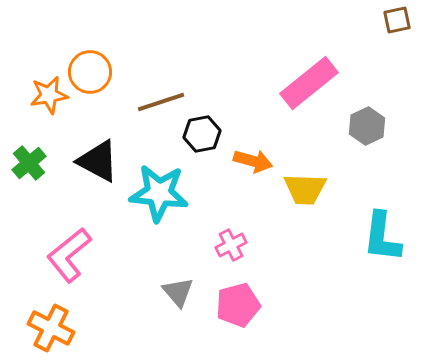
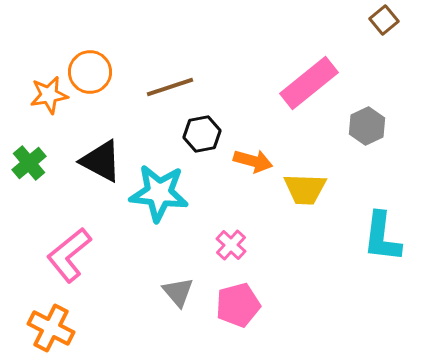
brown square: moved 13 px left; rotated 28 degrees counterclockwise
brown line: moved 9 px right, 15 px up
black triangle: moved 3 px right
pink cross: rotated 20 degrees counterclockwise
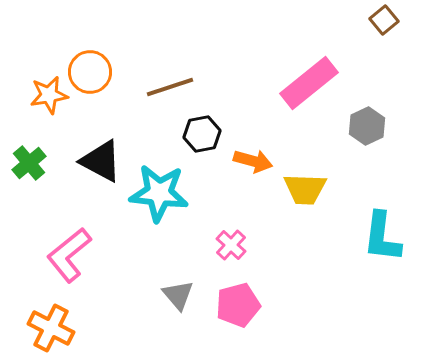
gray triangle: moved 3 px down
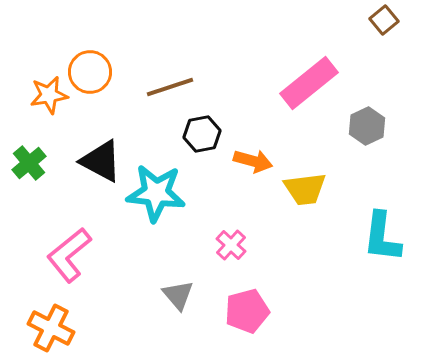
yellow trapezoid: rotated 9 degrees counterclockwise
cyan star: moved 3 px left
pink pentagon: moved 9 px right, 6 px down
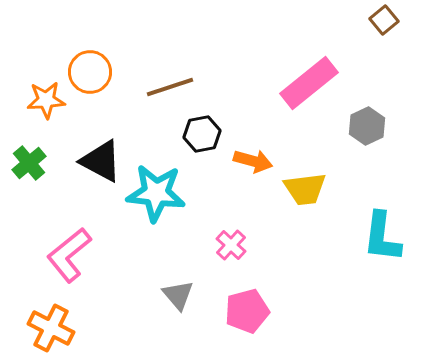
orange star: moved 3 px left, 5 px down; rotated 6 degrees clockwise
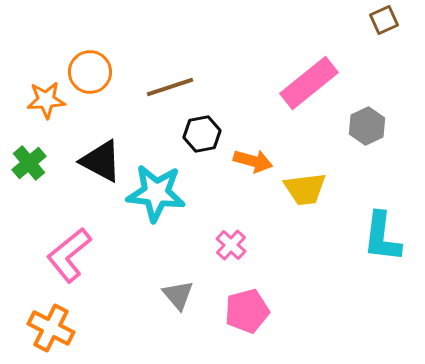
brown square: rotated 16 degrees clockwise
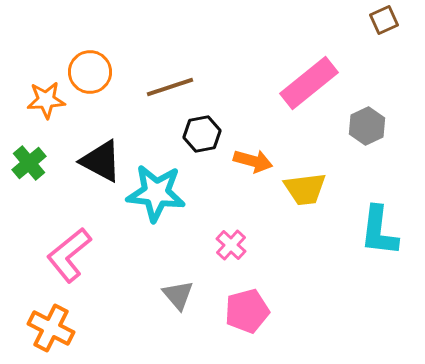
cyan L-shape: moved 3 px left, 6 px up
